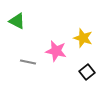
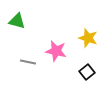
green triangle: rotated 12 degrees counterclockwise
yellow star: moved 5 px right
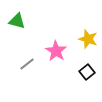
yellow star: moved 1 px down
pink star: rotated 20 degrees clockwise
gray line: moved 1 px left, 2 px down; rotated 49 degrees counterclockwise
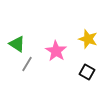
green triangle: moved 23 px down; rotated 18 degrees clockwise
gray line: rotated 21 degrees counterclockwise
black square: rotated 21 degrees counterclockwise
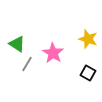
pink star: moved 3 px left, 2 px down
black square: moved 1 px right, 1 px down
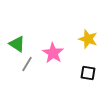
black square: rotated 21 degrees counterclockwise
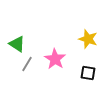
pink star: moved 2 px right, 6 px down
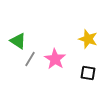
green triangle: moved 1 px right, 3 px up
gray line: moved 3 px right, 5 px up
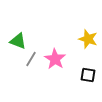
green triangle: rotated 12 degrees counterclockwise
gray line: moved 1 px right
black square: moved 2 px down
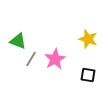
pink star: rotated 10 degrees clockwise
